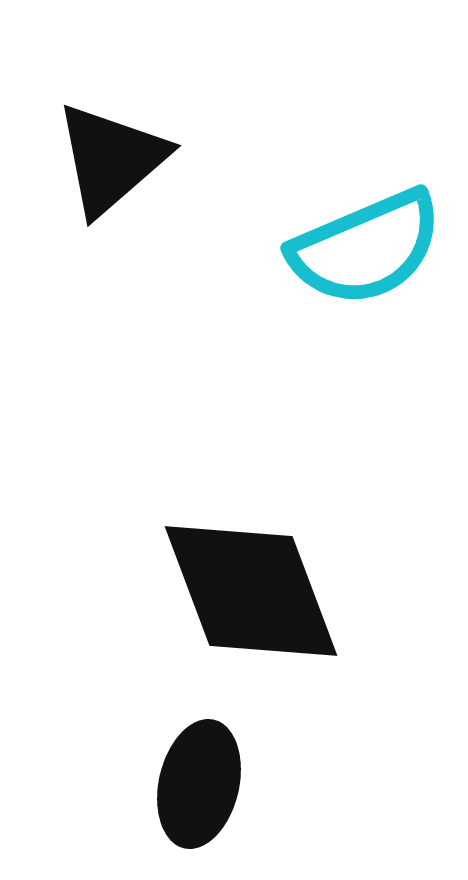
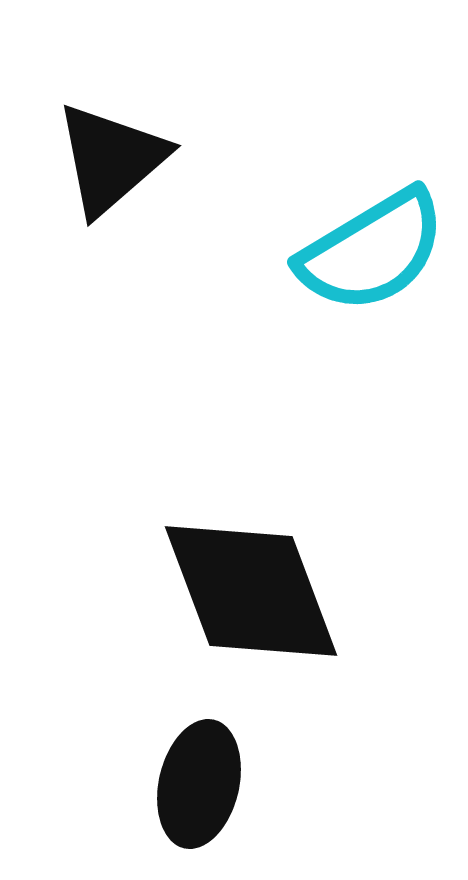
cyan semicircle: moved 6 px right, 3 px down; rotated 8 degrees counterclockwise
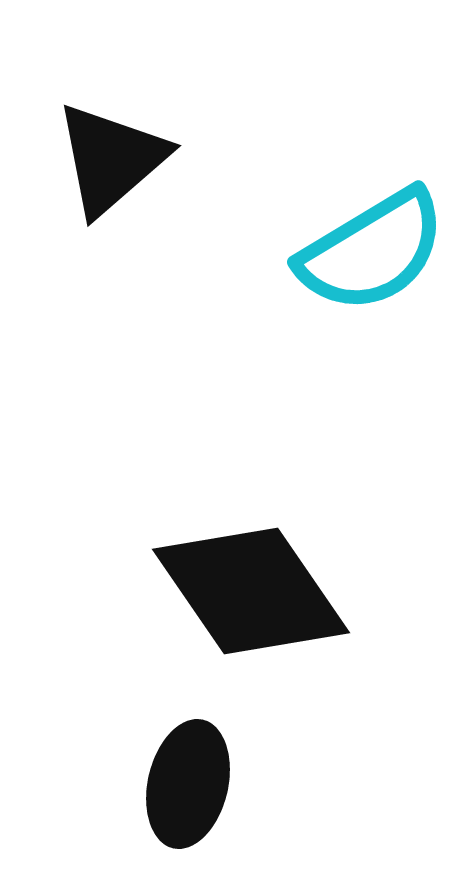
black diamond: rotated 14 degrees counterclockwise
black ellipse: moved 11 px left
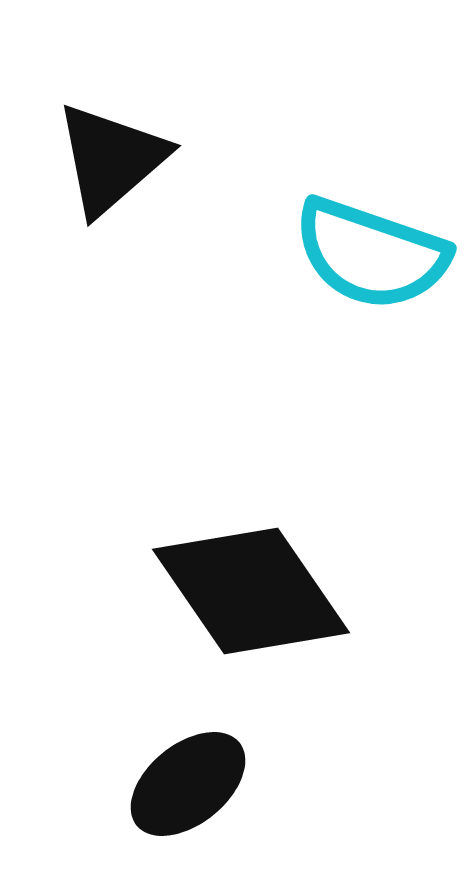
cyan semicircle: moved 1 px left, 3 px down; rotated 50 degrees clockwise
black ellipse: rotated 38 degrees clockwise
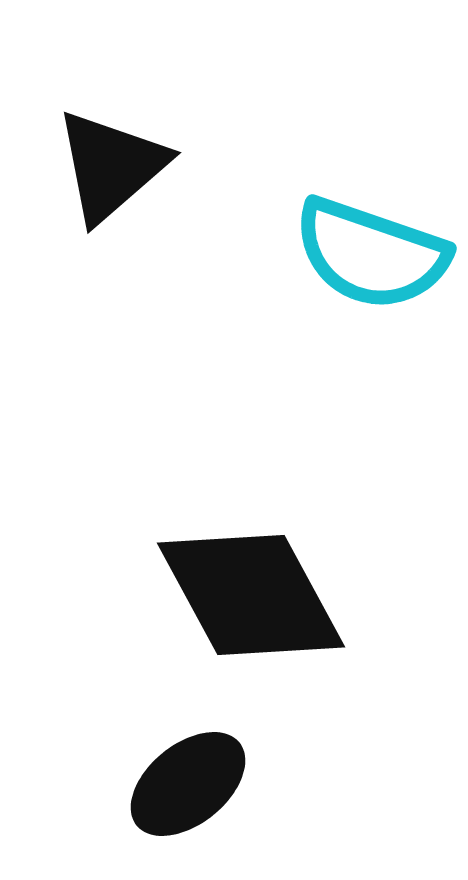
black triangle: moved 7 px down
black diamond: moved 4 px down; rotated 6 degrees clockwise
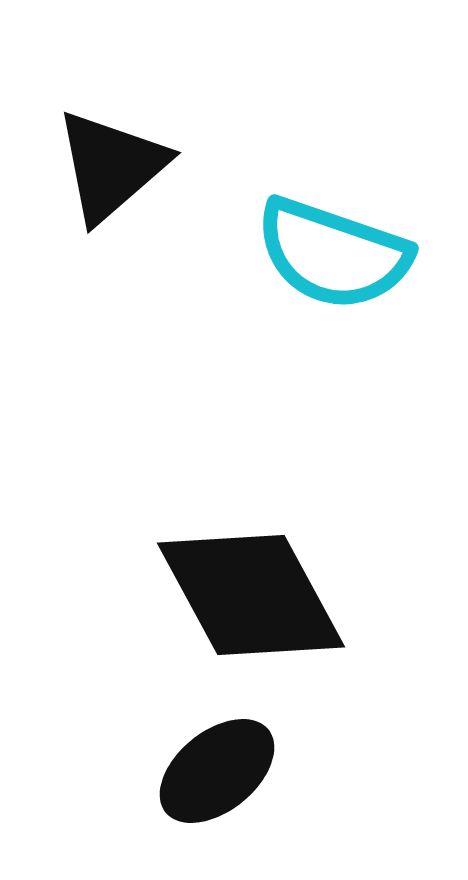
cyan semicircle: moved 38 px left
black ellipse: moved 29 px right, 13 px up
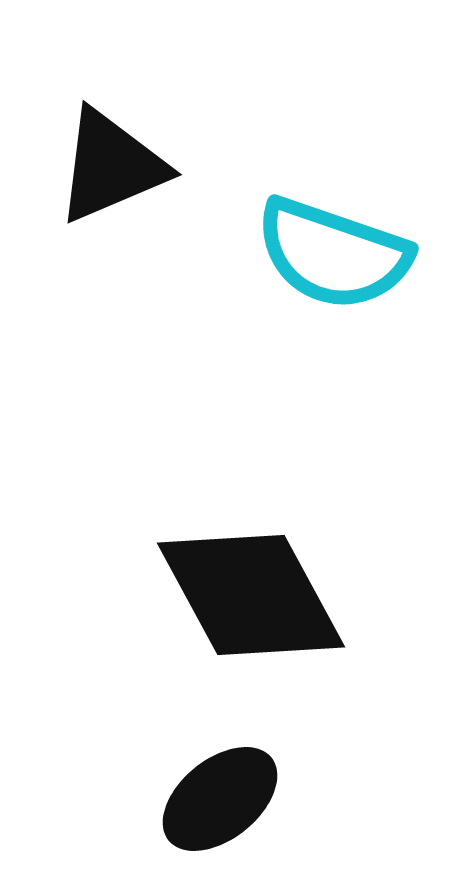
black triangle: rotated 18 degrees clockwise
black ellipse: moved 3 px right, 28 px down
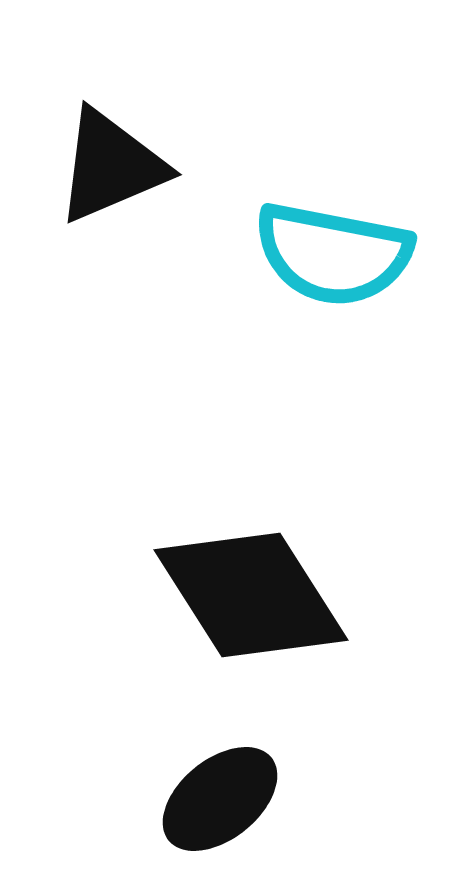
cyan semicircle: rotated 8 degrees counterclockwise
black diamond: rotated 4 degrees counterclockwise
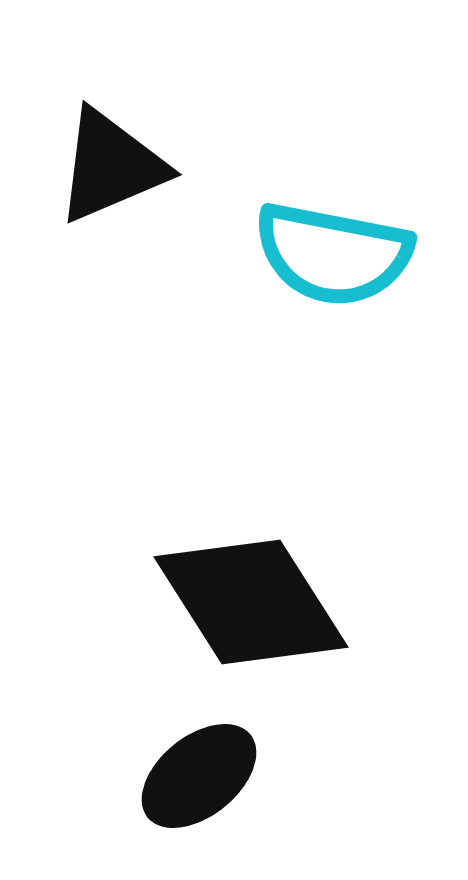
black diamond: moved 7 px down
black ellipse: moved 21 px left, 23 px up
